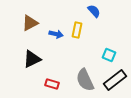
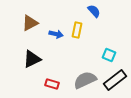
gray semicircle: rotated 90 degrees clockwise
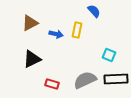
black rectangle: moved 1 px right, 1 px up; rotated 35 degrees clockwise
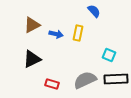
brown triangle: moved 2 px right, 2 px down
yellow rectangle: moved 1 px right, 3 px down
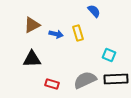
yellow rectangle: rotated 28 degrees counterclockwise
black triangle: rotated 24 degrees clockwise
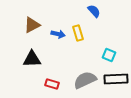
blue arrow: moved 2 px right
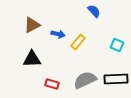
yellow rectangle: moved 9 px down; rotated 56 degrees clockwise
cyan square: moved 8 px right, 10 px up
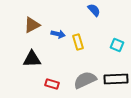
blue semicircle: moved 1 px up
yellow rectangle: rotated 56 degrees counterclockwise
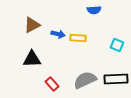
blue semicircle: rotated 128 degrees clockwise
yellow rectangle: moved 4 px up; rotated 70 degrees counterclockwise
red rectangle: rotated 32 degrees clockwise
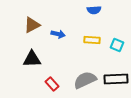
yellow rectangle: moved 14 px right, 2 px down
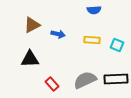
black triangle: moved 2 px left
